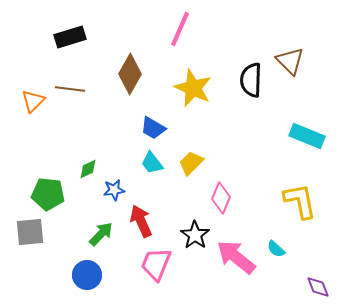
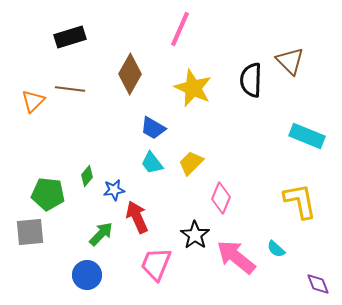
green diamond: moved 1 px left, 7 px down; rotated 25 degrees counterclockwise
red arrow: moved 4 px left, 4 px up
purple diamond: moved 3 px up
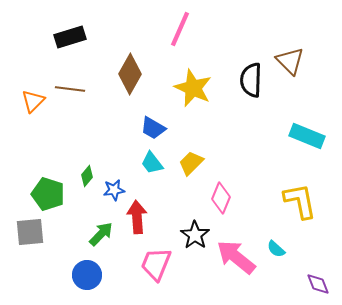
green pentagon: rotated 12 degrees clockwise
red arrow: rotated 20 degrees clockwise
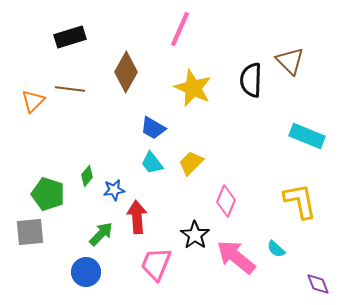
brown diamond: moved 4 px left, 2 px up
pink diamond: moved 5 px right, 3 px down
blue circle: moved 1 px left, 3 px up
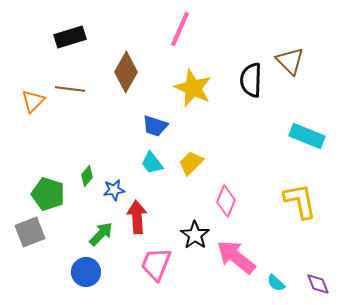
blue trapezoid: moved 2 px right, 2 px up; rotated 12 degrees counterclockwise
gray square: rotated 16 degrees counterclockwise
cyan semicircle: moved 34 px down
